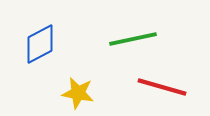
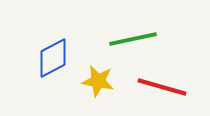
blue diamond: moved 13 px right, 14 px down
yellow star: moved 20 px right, 12 px up
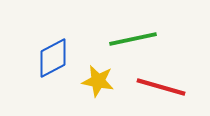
red line: moved 1 px left
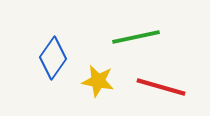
green line: moved 3 px right, 2 px up
blue diamond: rotated 27 degrees counterclockwise
